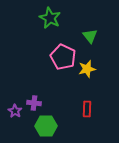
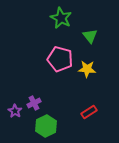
green star: moved 11 px right
pink pentagon: moved 3 px left, 2 px down; rotated 10 degrees counterclockwise
yellow star: rotated 18 degrees clockwise
purple cross: rotated 32 degrees counterclockwise
red rectangle: moved 2 px right, 3 px down; rotated 56 degrees clockwise
green hexagon: rotated 25 degrees counterclockwise
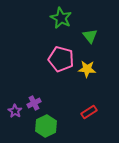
pink pentagon: moved 1 px right
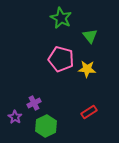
purple star: moved 6 px down
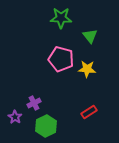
green star: rotated 25 degrees counterclockwise
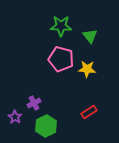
green star: moved 8 px down
